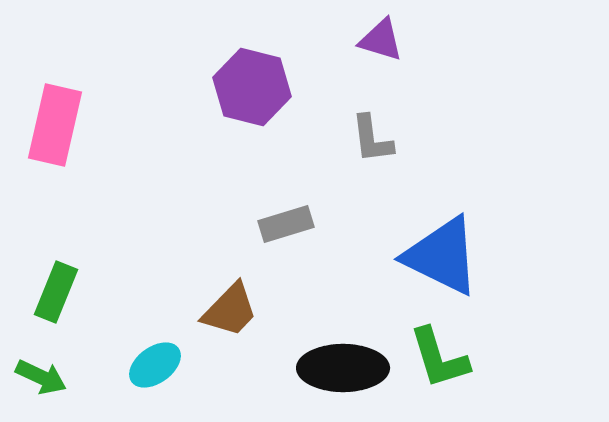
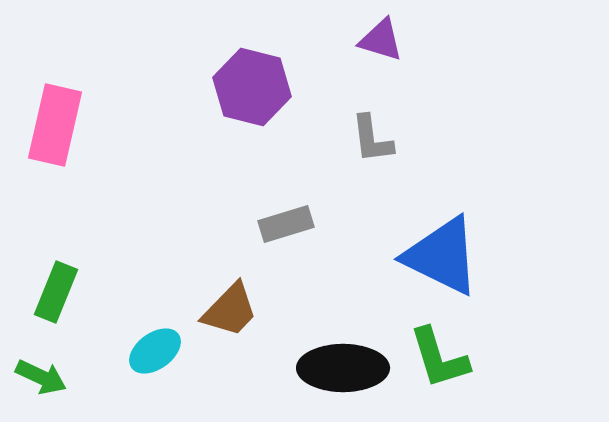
cyan ellipse: moved 14 px up
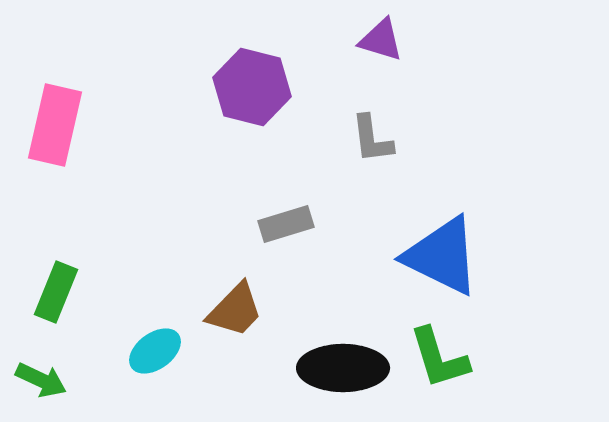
brown trapezoid: moved 5 px right
green arrow: moved 3 px down
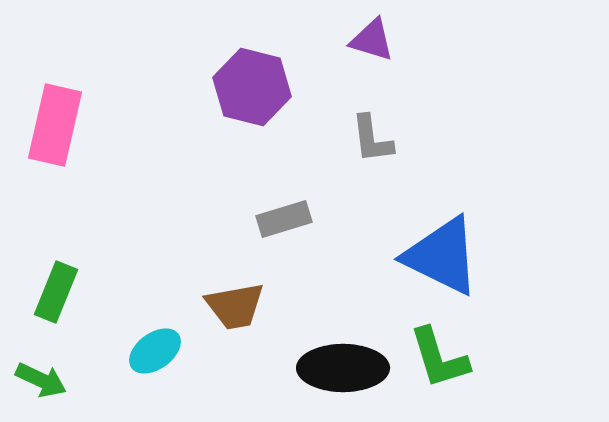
purple triangle: moved 9 px left
gray rectangle: moved 2 px left, 5 px up
brown trapezoid: moved 4 px up; rotated 36 degrees clockwise
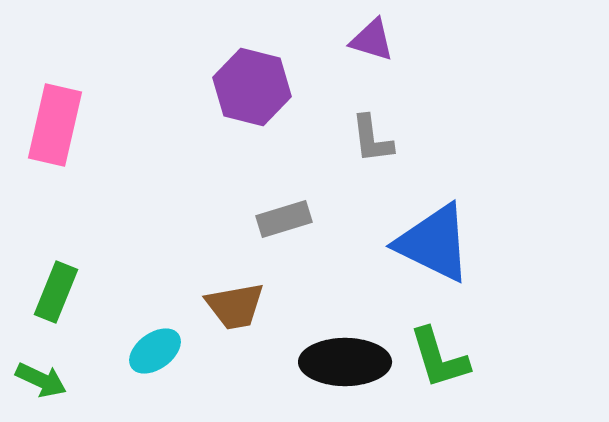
blue triangle: moved 8 px left, 13 px up
black ellipse: moved 2 px right, 6 px up
